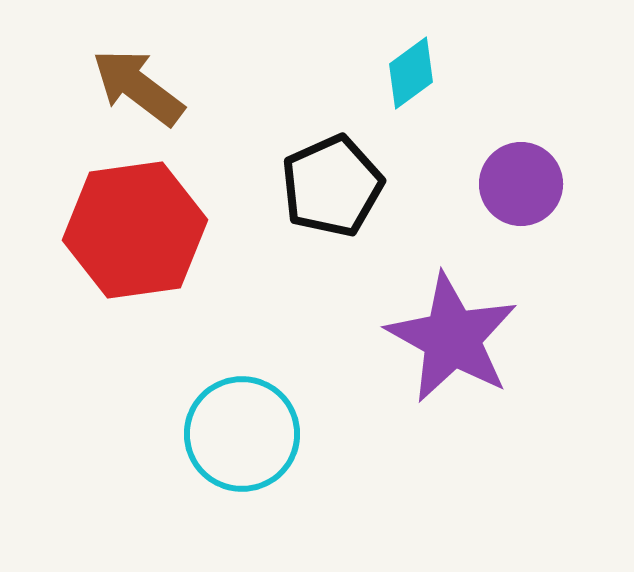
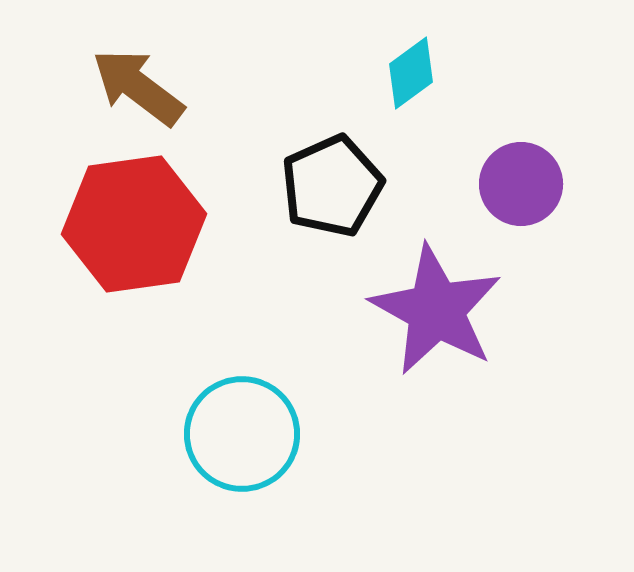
red hexagon: moved 1 px left, 6 px up
purple star: moved 16 px left, 28 px up
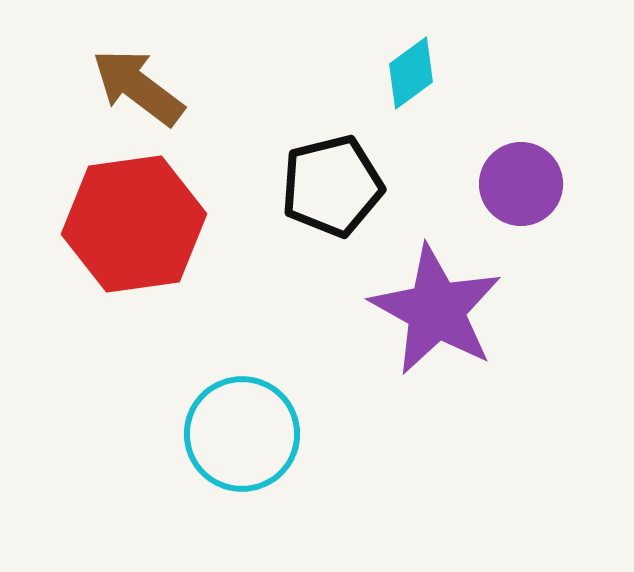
black pentagon: rotated 10 degrees clockwise
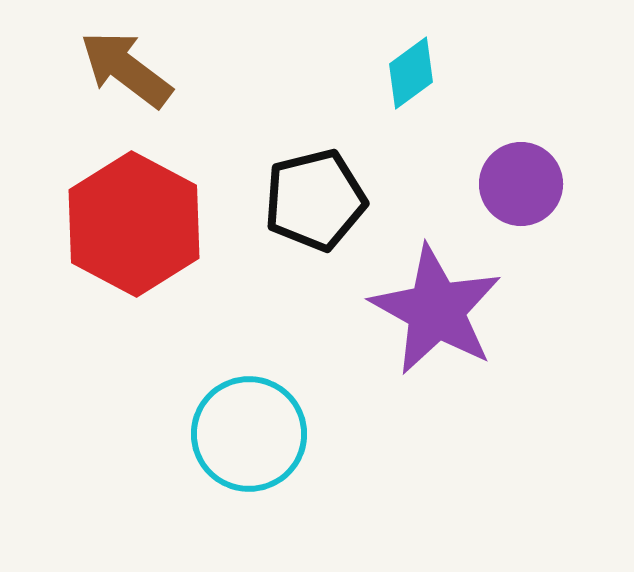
brown arrow: moved 12 px left, 18 px up
black pentagon: moved 17 px left, 14 px down
red hexagon: rotated 24 degrees counterclockwise
cyan circle: moved 7 px right
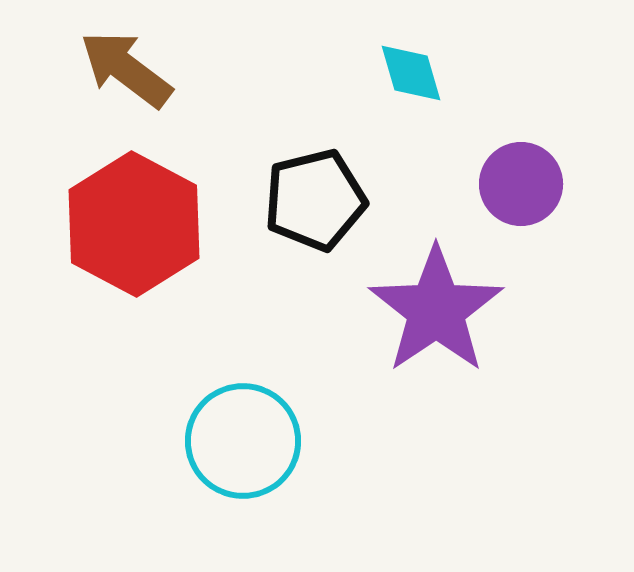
cyan diamond: rotated 70 degrees counterclockwise
purple star: rotated 9 degrees clockwise
cyan circle: moved 6 px left, 7 px down
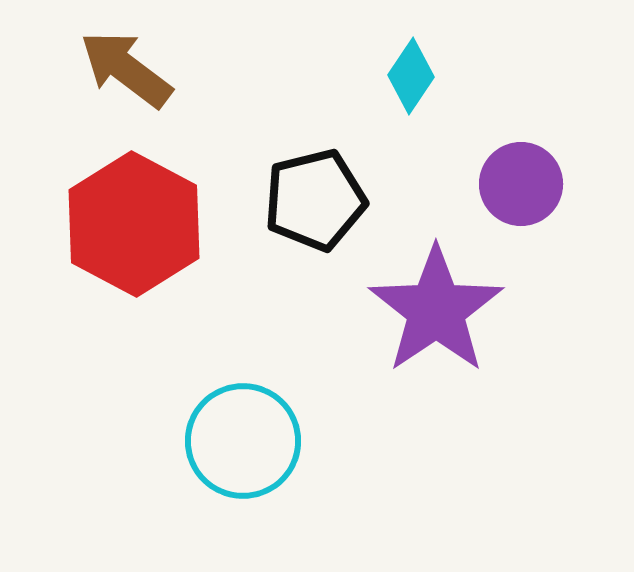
cyan diamond: moved 3 px down; rotated 50 degrees clockwise
